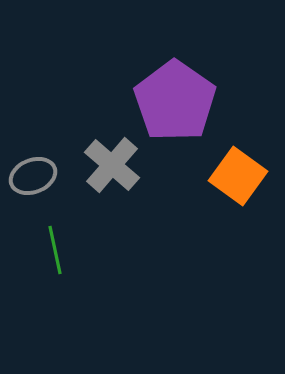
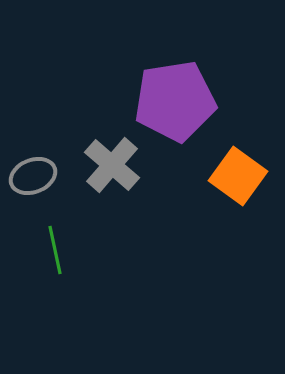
purple pentagon: rotated 28 degrees clockwise
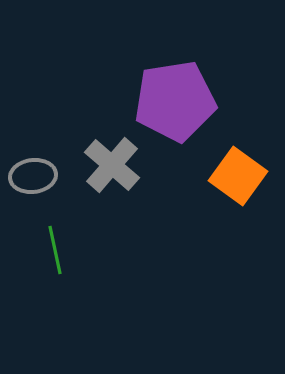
gray ellipse: rotated 15 degrees clockwise
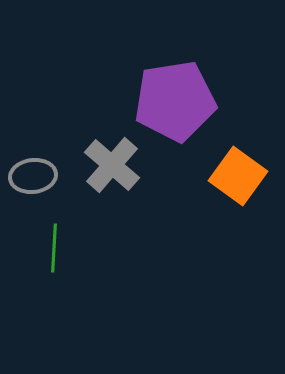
green line: moved 1 px left, 2 px up; rotated 15 degrees clockwise
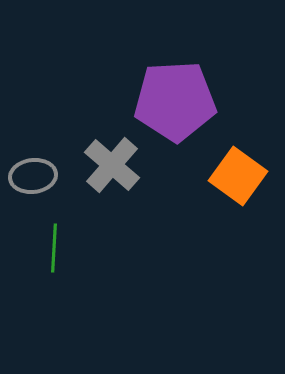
purple pentagon: rotated 6 degrees clockwise
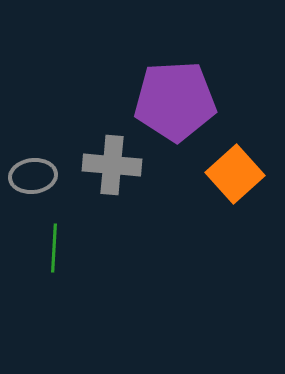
gray cross: rotated 36 degrees counterclockwise
orange square: moved 3 px left, 2 px up; rotated 12 degrees clockwise
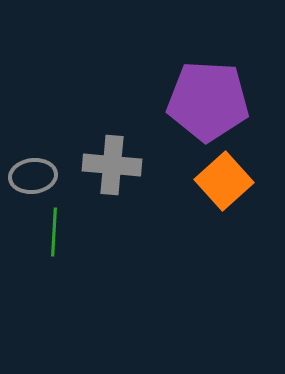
purple pentagon: moved 33 px right; rotated 6 degrees clockwise
orange square: moved 11 px left, 7 px down
green line: moved 16 px up
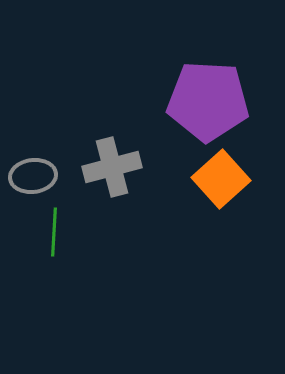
gray cross: moved 2 px down; rotated 20 degrees counterclockwise
orange square: moved 3 px left, 2 px up
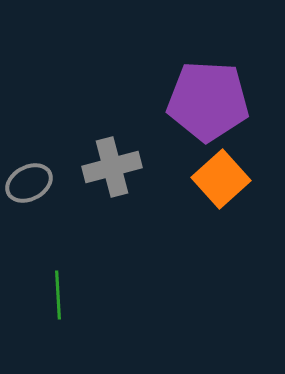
gray ellipse: moved 4 px left, 7 px down; rotated 21 degrees counterclockwise
green line: moved 4 px right, 63 px down; rotated 6 degrees counterclockwise
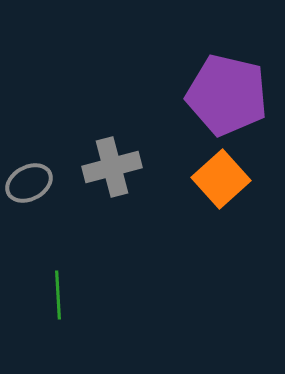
purple pentagon: moved 19 px right, 6 px up; rotated 10 degrees clockwise
